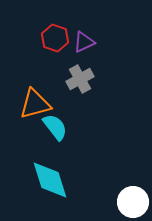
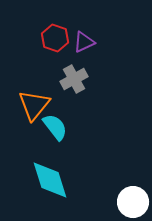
gray cross: moved 6 px left
orange triangle: moved 1 px left, 1 px down; rotated 36 degrees counterclockwise
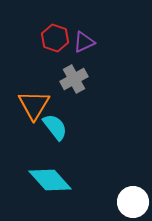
orange triangle: rotated 8 degrees counterclockwise
cyan diamond: rotated 24 degrees counterclockwise
